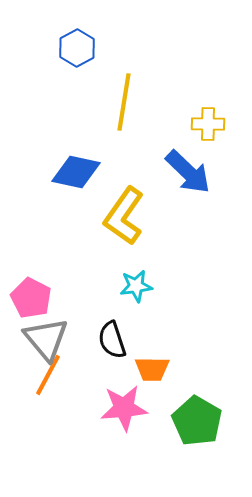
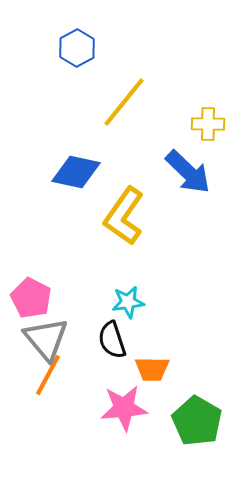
yellow line: rotated 30 degrees clockwise
cyan star: moved 8 px left, 16 px down
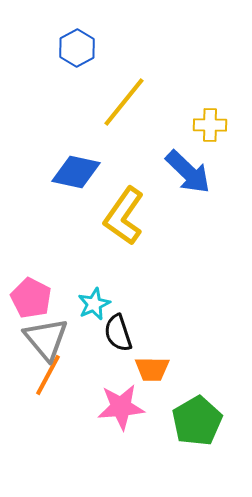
yellow cross: moved 2 px right, 1 px down
cyan star: moved 34 px left, 2 px down; rotated 16 degrees counterclockwise
black semicircle: moved 6 px right, 7 px up
pink star: moved 3 px left, 1 px up
green pentagon: rotated 12 degrees clockwise
